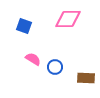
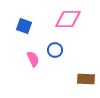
pink semicircle: rotated 35 degrees clockwise
blue circle: moved 17 px up
brown rectangle: moved 1 px down
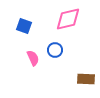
pink diamond: rotated 12 degrees counterclockwise
pink semicircle: moved 1 px up
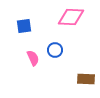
pink diamond: moved 3 px right, 2 px up; rotated 16 degrees clockwise
blue square: rotated 28 degrees counterclockwise
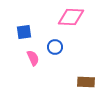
blue square: moved 6 px down
blue circle: moved 3 px up
brown rectangle: moved 3 px down
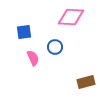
brown rectangle: rotated 18 degrees counterclockwise
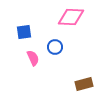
brown rectangle: moved 2 px left, 2 px down
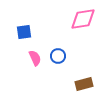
pink diamond: moved 12 px right, 2 px down; rotated 12 degrees counterclockwise
blue circle: moved 3 px right, 9 px down
pink semicircle: moved 2 px right
